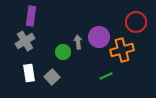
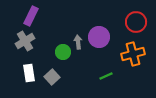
purple rectangle: rotated 18 degrees clockwise
orange cross: moved 11 px right, 4 px down
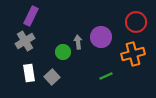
purple circle: moved 2 px right
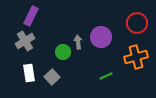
red circle: moved 1 px right, 1 px down
orange cross: moved 3 px right, 3 px down
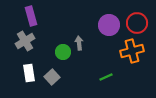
purple rectangle: rotated 42 degrees counterclockwise
purple circle: moved 8 px right, 12 px up
gray arrow: moved 1 px right, 1 px down
orange cross: moved 4 px left, 6 px up
green line: moved 1 px down
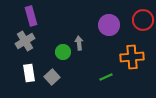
red circle: moved 6 px right, 3 px up
orange cross: moved 6 px down; rotated 10 degrees clockwise
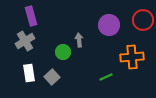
gray arrow: moved 3 px up
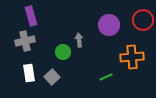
gray cross: rotated 18 degrees clockwise
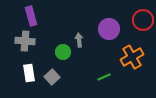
purple circle: moved 4 px down
gray cross: rotated 18 degrees clockwise
orange cross: rotated 25 degrees counterclockwise
green line: moved 2 px left
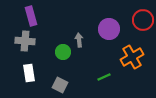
gray square: moved 8 px right, 8 px down; rotated 21 degrees counterclockwise
